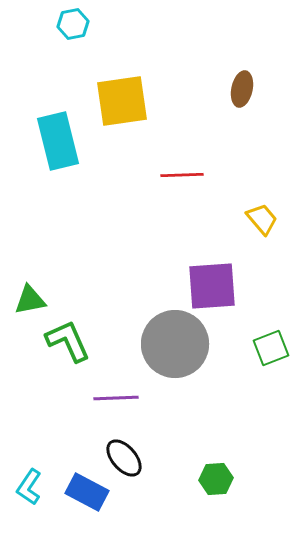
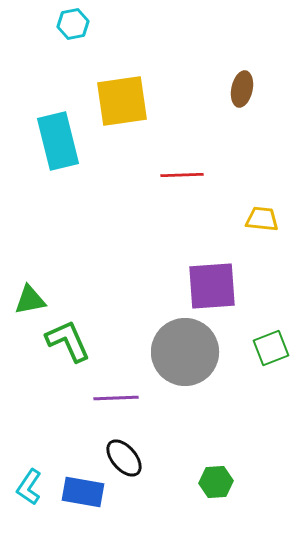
yellow trapezoid: rotated 44 degrees counterclockwise
gray circle: moved 10 px right, 8 px down
green hexagon: moved 3 px down
blue rectangle: moved 4 px left; rotated 18 degrees counterclockwise
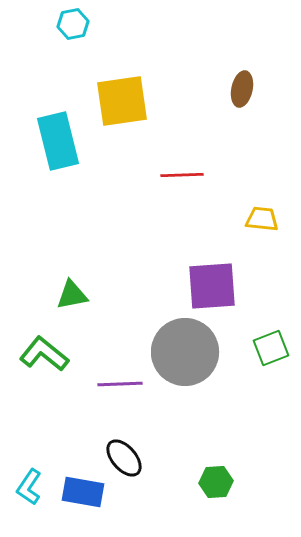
green triangle: moved 42 px right, 5 px up
green L-shape: moved 24 px left, 13 px down; rotated 27 degrees counterclockwise
purple line: moved 4 px right, 14 px up
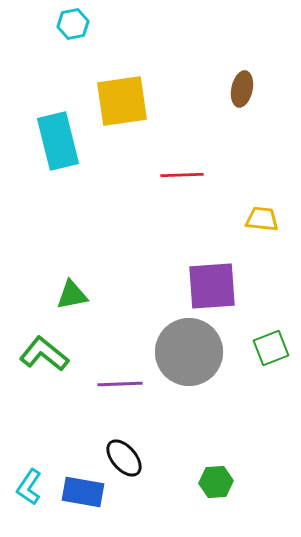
gray circle: moved 4 px right
